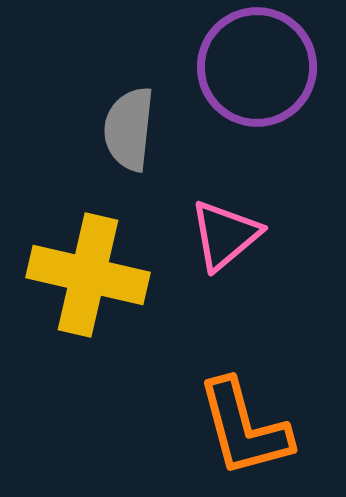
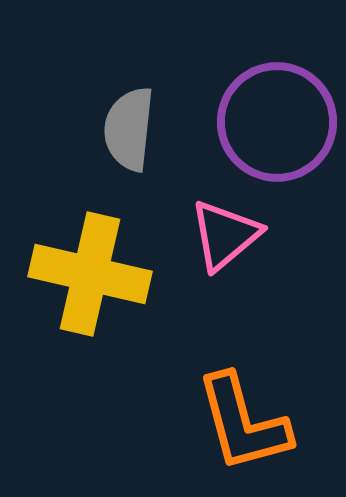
purple circle: moved 20 px right, 55 px down
yellow cross: moved 2 px right, 1 px up
orange L-shape: moved 1 px left, 5 px up
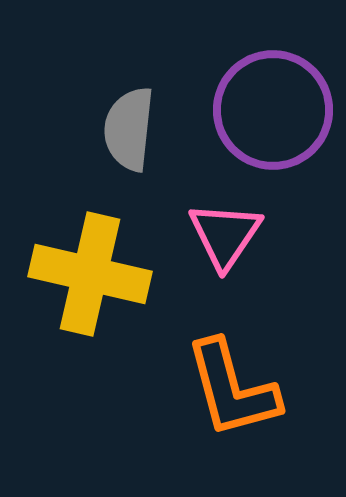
purple circle: moved 4 px left, 12 px up
pink triangle: rotated 16 degrees counterclockwise
orange L-shape: moved 11 px left, 34 px up
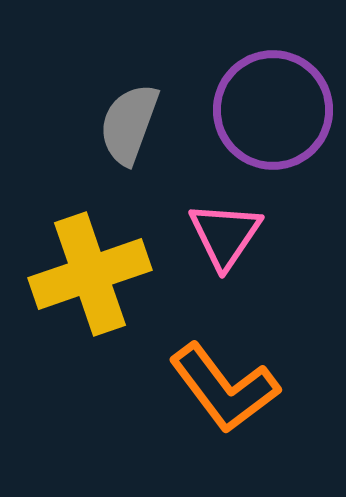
gray semicircle: moved 5 px up; rotated 14 degrees clockwise
yellow cross: rotated 32 degrees counterclockwise
orange L-shape: moved 8 px left, 1 px up; rotated 22 degrees counterclockwise
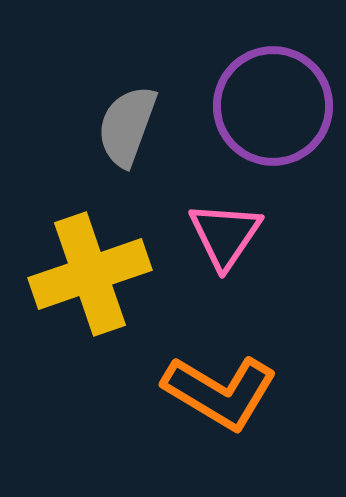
purple circle: moved 4 px up
gray semicircle: moved 2 px left, 2 px down
orange L-shape: moved 4 px left, 4 px down; rotated 22 degrees counterclockwise
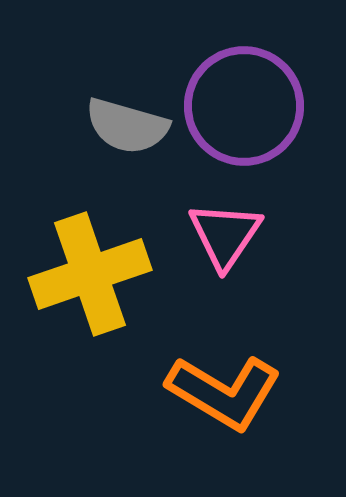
purple circle: moved 29 px left
gray semicircle: rotated 94 degrees counterclockwise
orange L-shape: moved 4 px right
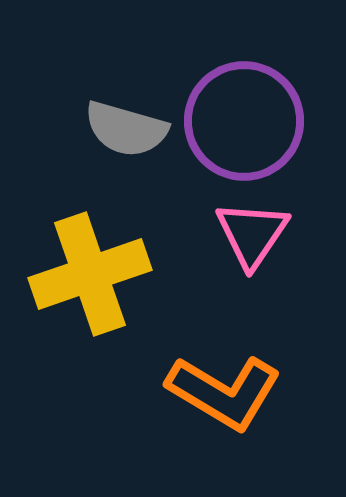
purple circle: moved 15 px down
gray semicircle: moved 1 px left, 3 px down
pink triangle: moved 27 px right, 1 px up
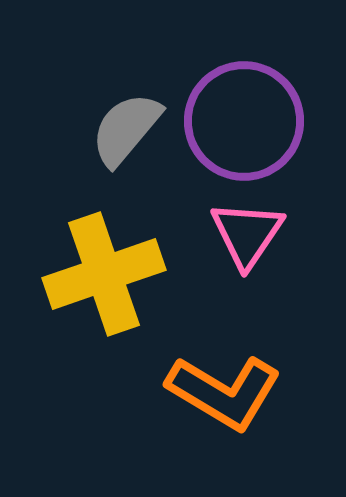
gray semicircle: rotated 114 degrees clockwise
pink triangle: moved 5 px left
yellow cross: moved 14 px right
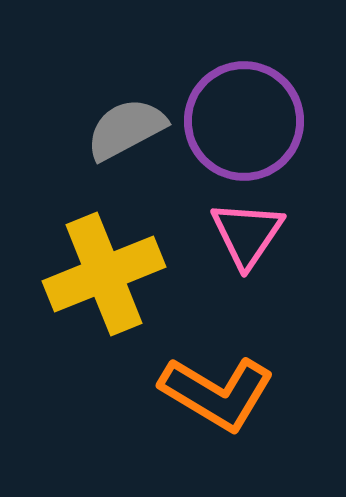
gray semicircle: rotated 22 degrees clockwise
yellow cross: rotated 3 degrees counterclockwise
orange L-shape: moved 7 px left, 1 px down
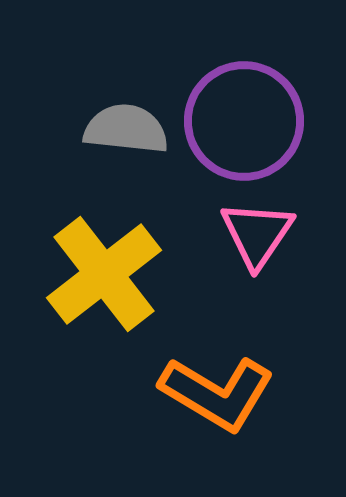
gray semicircle: rotated 34 degrees clockwise
pink triangle: moved 10 px right
yellow cross: rotated 16 degrees counterclockwise
